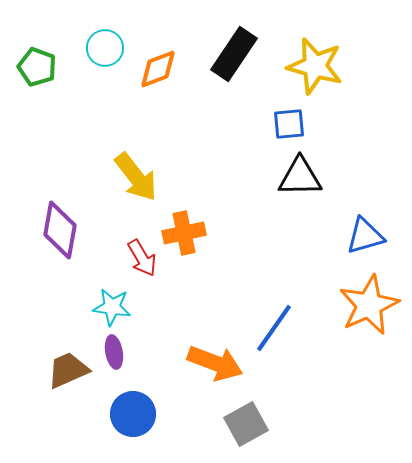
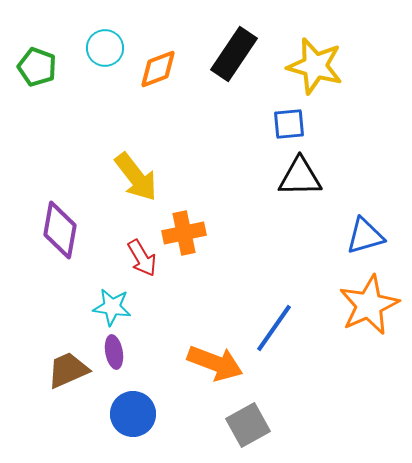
gray square: moved 2 px right, 1 px down
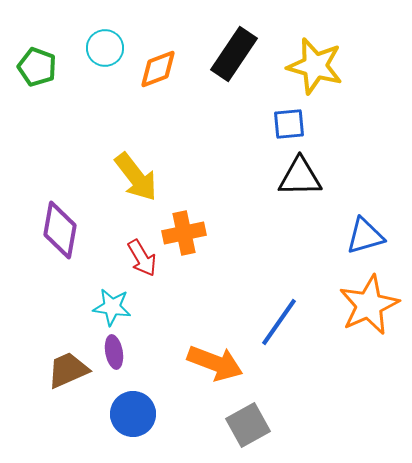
blue line: moved 5 px right, 6 px up
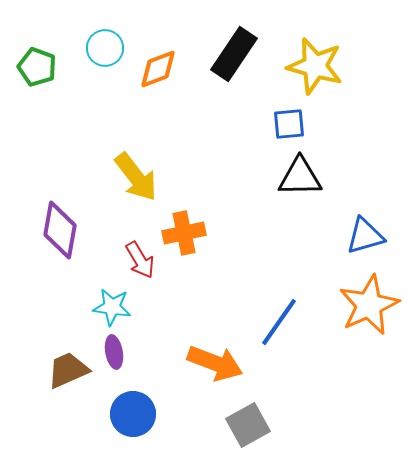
red arrow: moved 2 px left, 2 px down
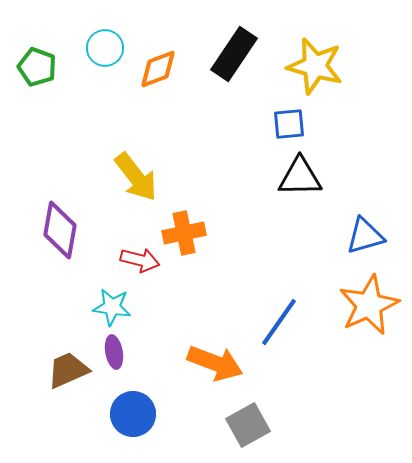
red arrow: rotated 45 degrees counterclockwise
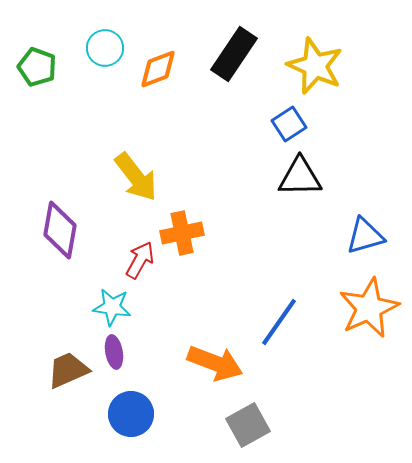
yellow star: rotated 8 degrees clockwise
blue square: rotated 28 degrees counterclockwise
orange cross: moved 2 px left
red arrow: rotated 75 degrees counterclockwise
orange star: moved 3 px down
blue circle: moved 2 px left
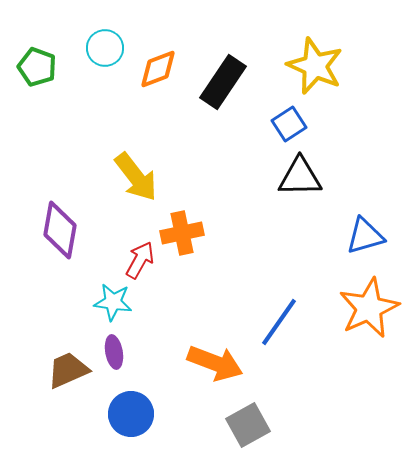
black rectangle: moved 11 px left, 28 px down
cyan star: moved 1 px right, 5 px up
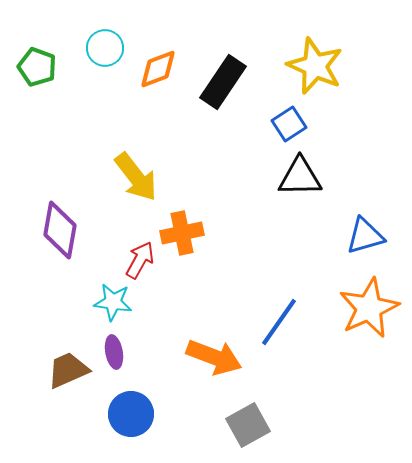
orange arrow: moved 1 px left, 6 px up
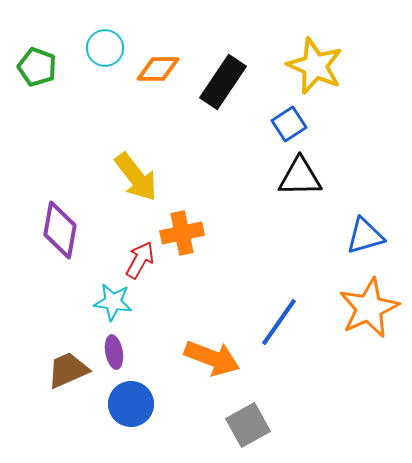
orange diamond: rotated 21 degrees clockwise
orange arrow: moved 2 px left, 1 px down
blue circle: moved 10 px up
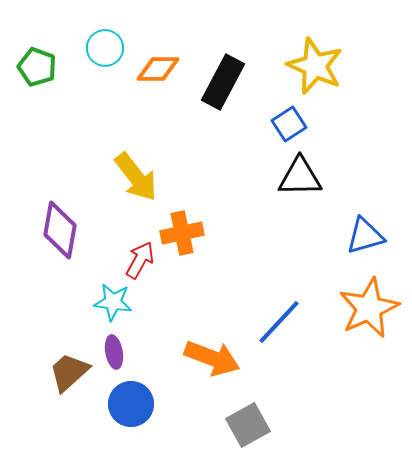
black rectangle: rotated 6 degrees counterclockwise
blue line: rotated 8 degrees clockwise
brown trapezoid: moved 1 px right, 2 px down; rotated 18 degrees counterclockwise
